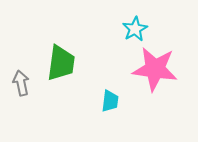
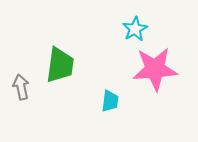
green trapezoid: moved 1 px left, 2 px down
pink star: rotated 12 degrees counterclockwise
gray arrow: moved 4 px down
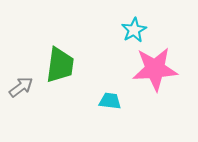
cyan star: moved 1 px left, 1 px down
gray arrow: rotated 65 degrees clockwise
cyan trapezoid: rotated 90 degrees counterclockwise
